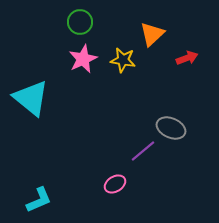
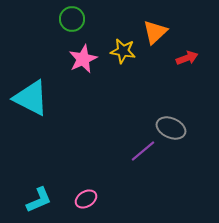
green circle: moved 8 px left, 3 px up
orange triangle: moved 3 px right, 2 px up
yellow star: moved 9 px up
cyan triangle: rotated 12 degrees counterclockwise
pink ellipse: moved 29 px left, 15 px down
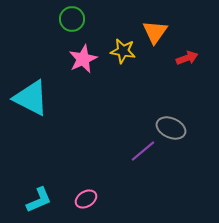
orange triangle: rotated 12 degrees counterclockwise
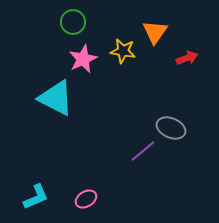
green circle: moved 1 px right, 3 px down
cyan triangle: moved 25 px right
cyan L-shape: moved 3 px left, 3 px up
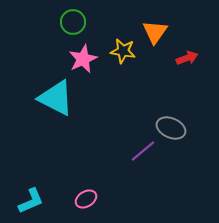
cyan L-shape: moved 5 px left, 4 px down
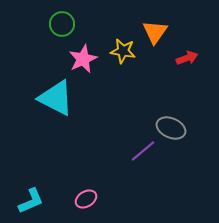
green circle: moved 11 px left, 2 px down
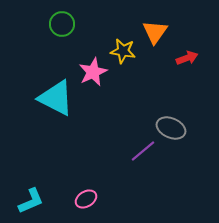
pink star: moved 10 px right, 13 px down
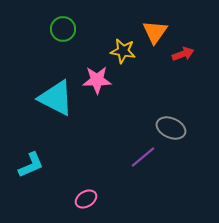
green circle: moved 1 px right, 5 px down
red arrow: moved 4 px left, 4 px up
pink star: moved 4 px right, 8 px down; rotated 24 degrees clockwise
purple line: moved 6 px down
cyan L-shape: moved 36 px up
